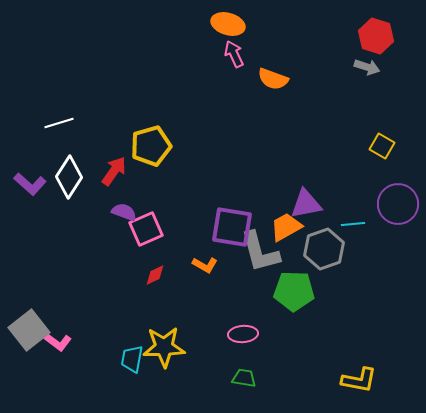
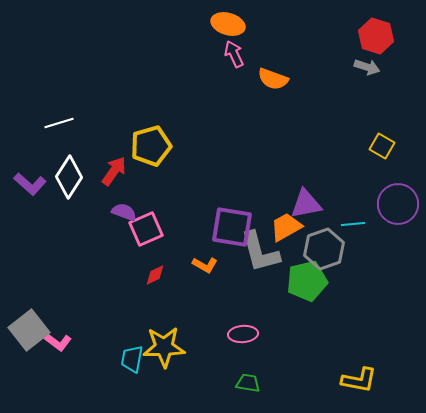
green pentagon: moved 13 px right, 10 px up; rotated 15 degrees counterclockwise
green trapezoid: moved 4 px right, 5 px down
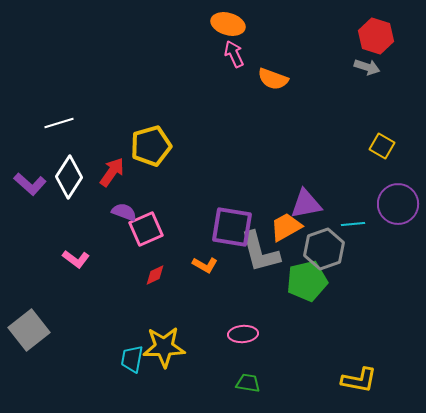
red arrow: moved 2 px left, 1 px down
pink L-shape: moved 18 px right, 83 px up
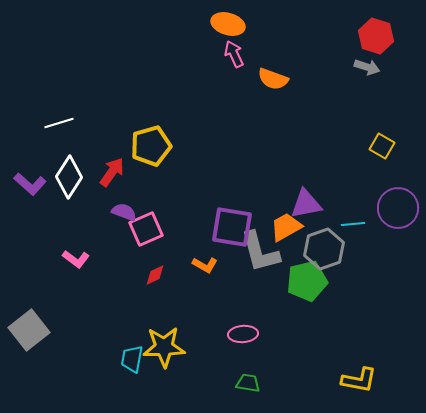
purple circle: moved 4 px down
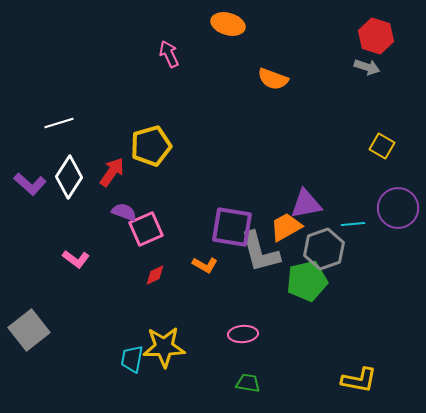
pink arrow: moved 65 px left
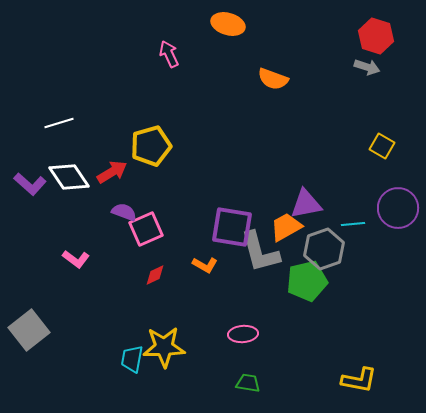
red arrow: rotated 24 degrees clockwise
white diamond: rotated 66 degrees counterclockwise
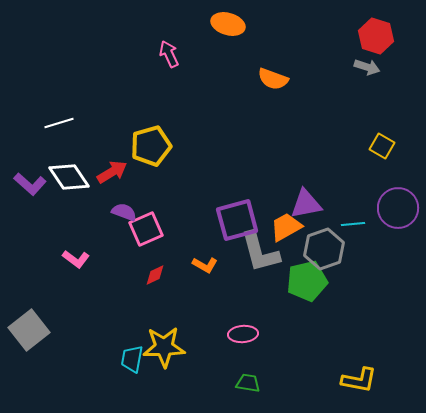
purple square: moved 5 px right, 7 px up; rotated 24 degrees counterclockwise
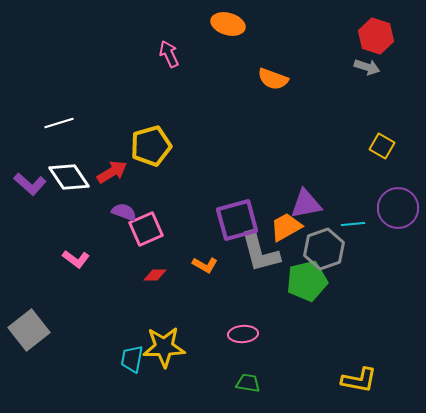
red diamond: rotated 25 degrees clockwise
